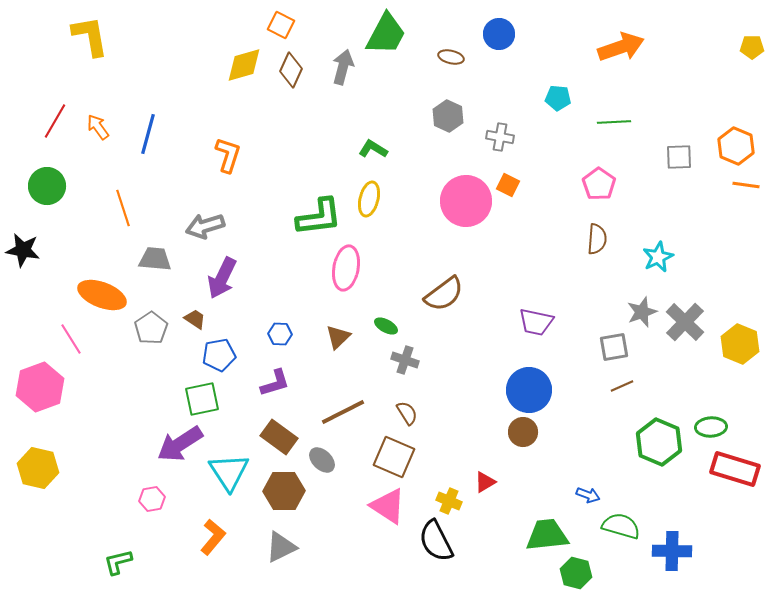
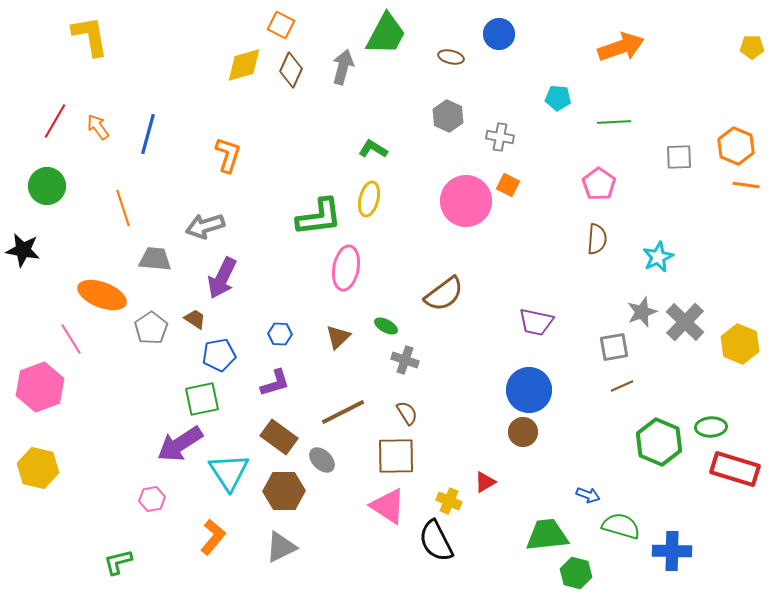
brown square at (394, 457): moved 2 px right, 1 px up; rotated 24 degrees counterclockwise
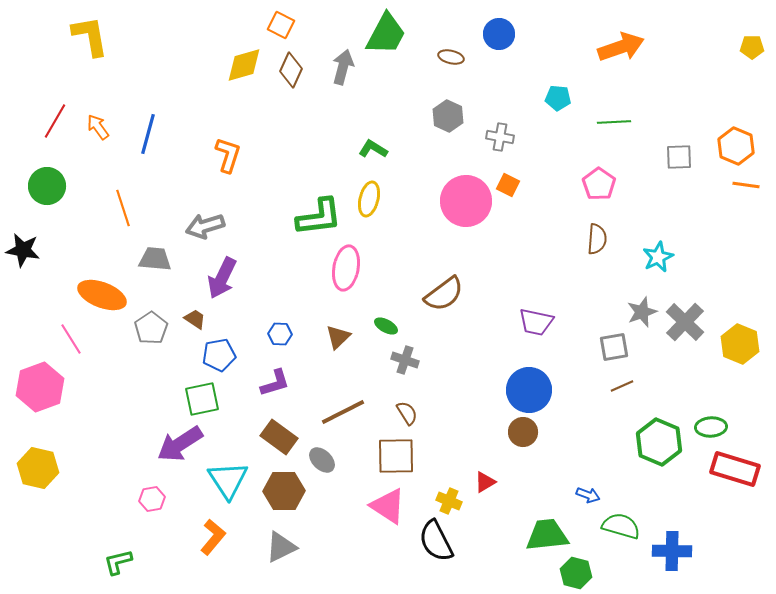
cyan triangle at (229, 472): moved 1 px left, 8 px down
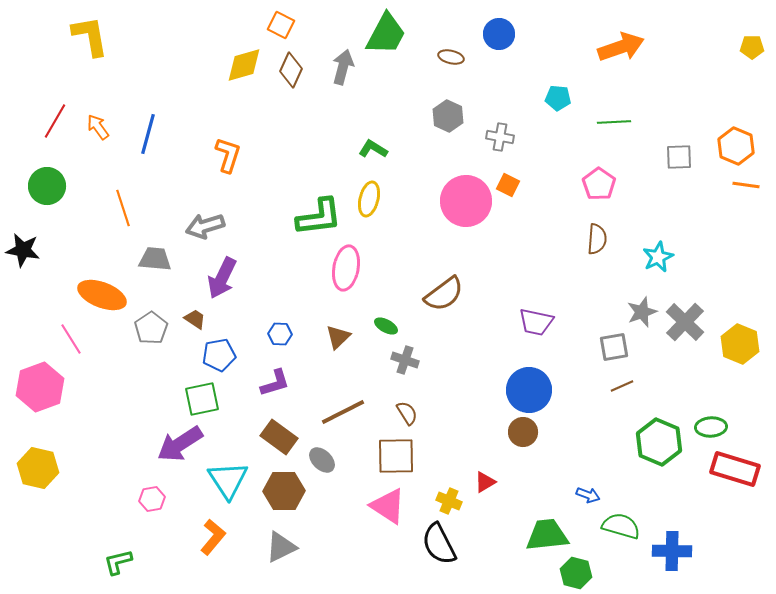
black semicircle at (436, 541): moved 3 px right, 3 px down
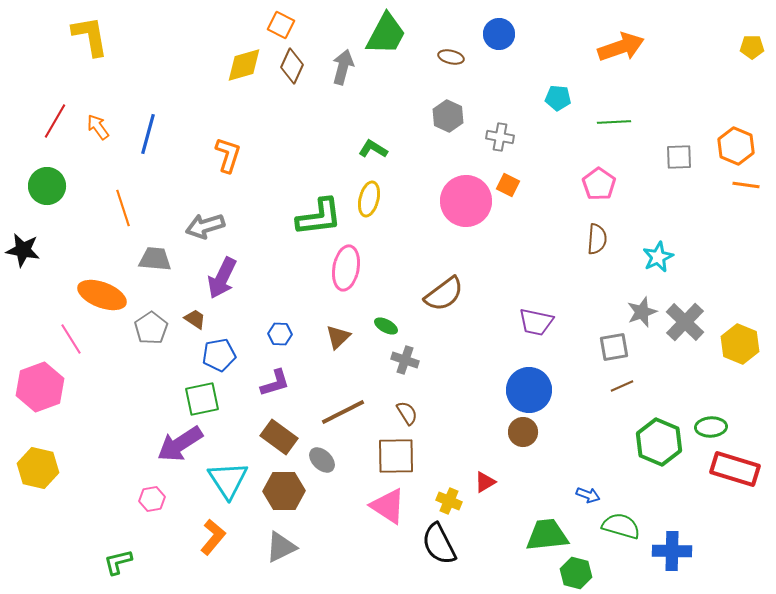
brown diamond at (291, 70): moved 1 px right, 4 px up
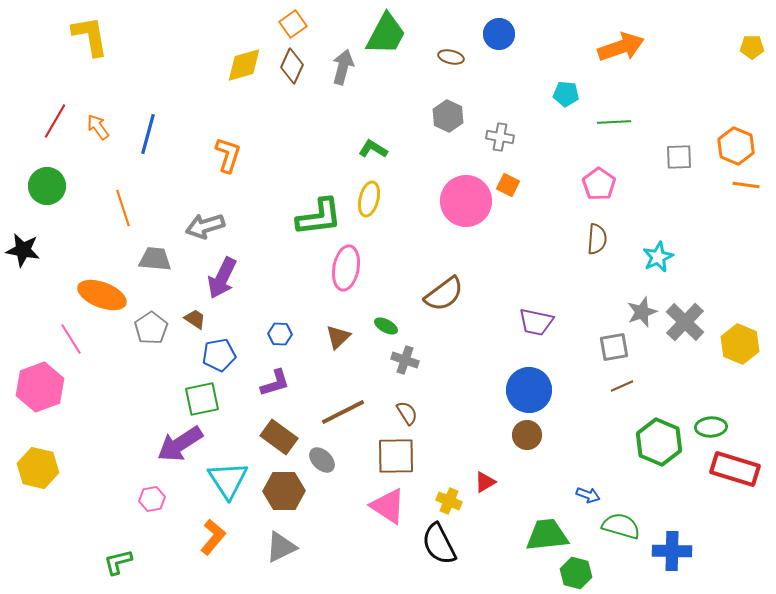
orange square at (281, 25): moved 12 px right, 1 px up; rotated 28 degrees clockwise
cyan pentagon at (558, 98): moved 8 px right, 4 px up
brown circle at (523, 432): moved 4 px right, 3 px down
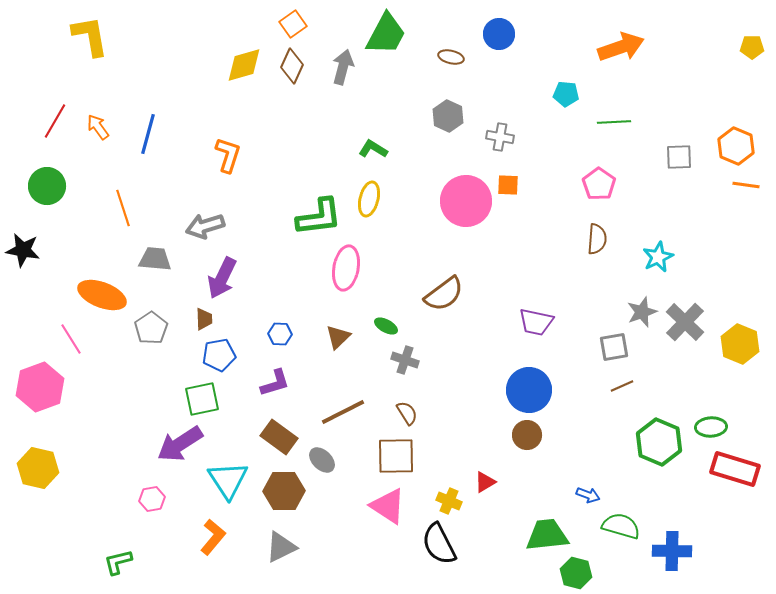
orange square at (508, 185): rotated 25 degrees counterclockwise
brown trapezoid at (195, 319): moved 9 px right; rotated 55 degrees clockwise
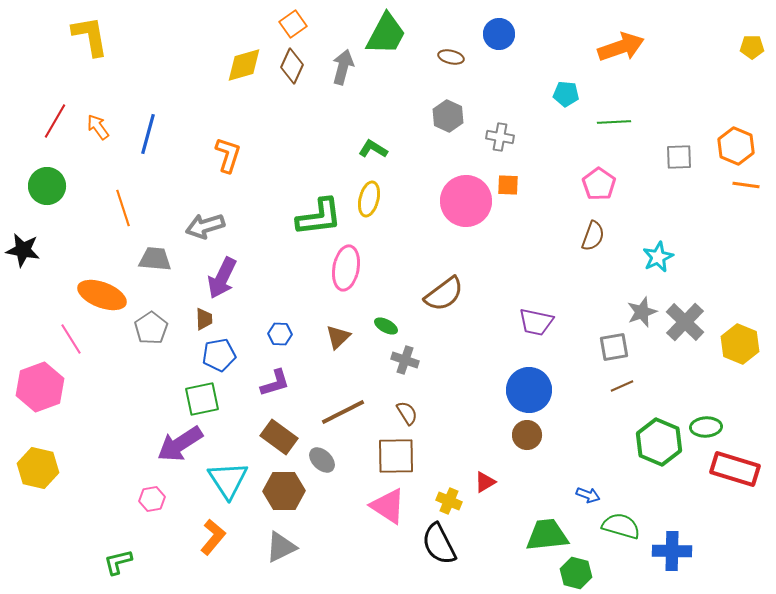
brown semicircle at (597, 239): moved 4 px left, 3 px up; rotated 16 degrees clockwise
green ellipse at (711, 427): moved 5 px left
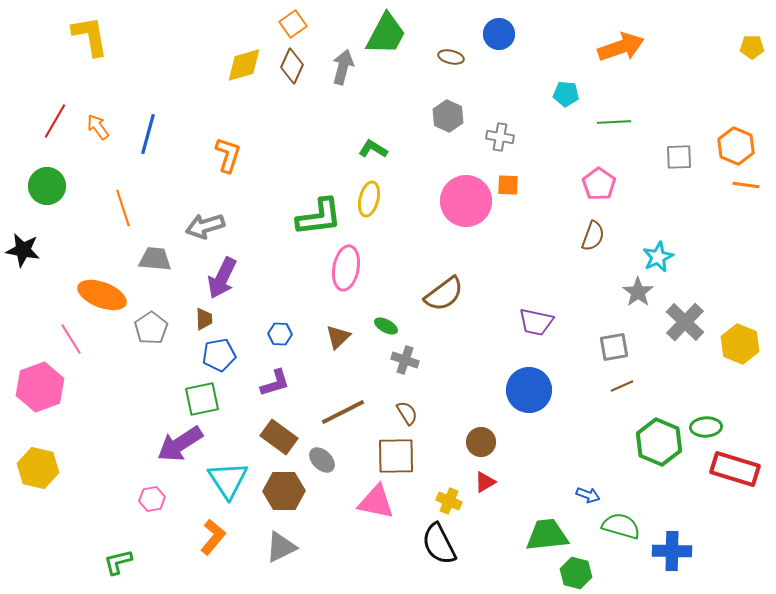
gray star at (642, 312): moved 4 px left, 20 px up; rotated 16 degrees counterclockwise
brown circle at (527, 435): moved 46 px left, 7 px down
pink triangle at (388, 506): moved 12 px left, 4 px up; rotated 21 degrees counterclockwise
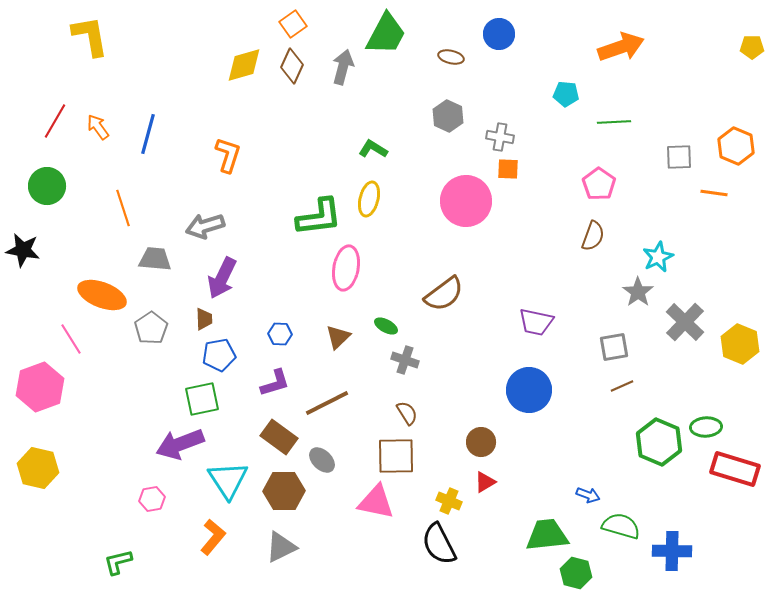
orange square at (508, 185): moved 16 px up
orange line at (746, 185): moved 32 px left, 8 px down
brown line at (343, 412): moved 16 px left, 9 px up
purple arrow at (180, 444): rotated 12 degrees clockwise
